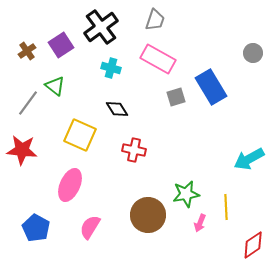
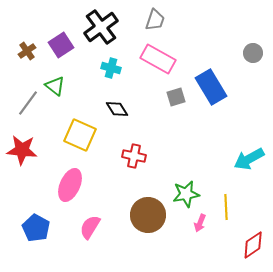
red cross: moved 6 px down
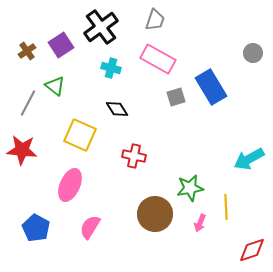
gray line: rotated 8 degrees counterclockwise
green star: moved 4 px right, 6 px up
brown circle: moved 7 px right, 1 px up
red diamond: moved 1 px left, 5 px down; rotated 16 degrees clockwise
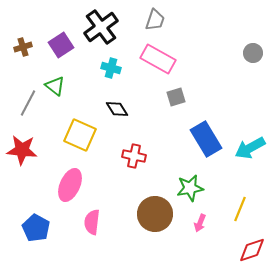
brown cross: moved 4 px left, 4 px up; rotated 18 degrees clockwise
blue rectangle: moved 5 px left, 52 px down
cyan arrow: moved 1 px right, 11 px up
yellow line: moved 14 px right, 2 px down; rotated 25 degrees clockwise
pink semicircle: moved 2 px right, 5 px up; rotated 25 degrees counterclockwise
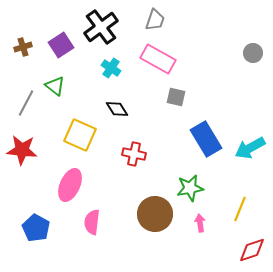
cyan cross: rotated 18 degrees clockwise
gray square: rotated 30 degrees clockwise
gray line: moved 2 px left
red cross: moved 2 px up
pink arrow: rotated 150 degrees clockwise
